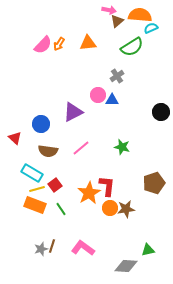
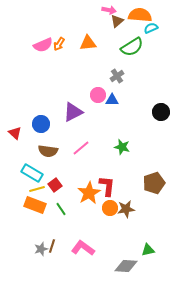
pink semicircle: rotated 24 degrees clockwise
red triangle: moved 5 px up
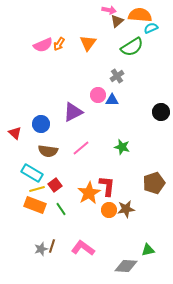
orange triangle: rotated 48 degrees counterclockwise
orange circle: moved 1 px left, 2 px down
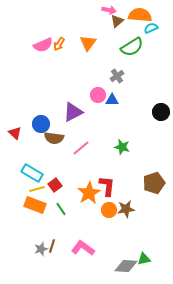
brown semicircle: moved 6 px right, 13 px up
green triangle: moved 4 px left, 9 px down
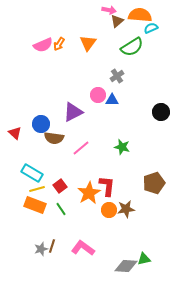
red square: moved 5 px right, 1 px down
